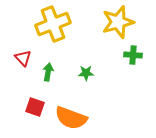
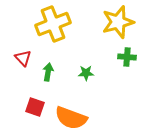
green cross: moved 6 px left, 2 px down
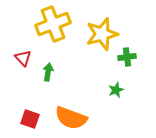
yellow star: moved 16 px left, 12 px down
green cross: rotated 12 degrees counterclockwise
green star: moved 30 px right, 17 px down; rotated 21 degrees counterclockwise
red square: moved 5 px left, 12 px down
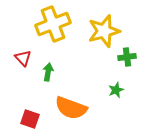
yellow star: moved 2 px right, 3 px up
orange semicircle: moved 10 px up
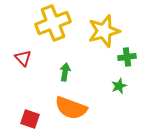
yellow cross: moved 1 px up
green arrow: moved 17 px right
green star: moved 3 px right, 4 px up
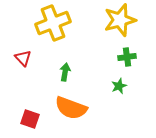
yellow star: moved 16 px right, 11 px up
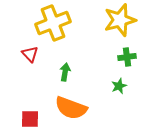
red triangle: moved 7 px right, 4 px up
red square: rotated 18 degrees counterclockwise
